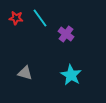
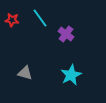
red star: moved 4 px left, 2 px down
cyan star: rotated 15 degrees clockwise
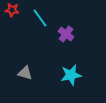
red star: moved 10 px up
cyan star: rotated 15 degrees clockwise
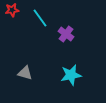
red star: rotated 16 degrees counterclockwise
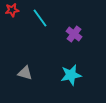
purple cross: moved 8 px right
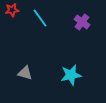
purple cross: moved 8 px right, 12 px up
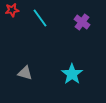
cyan star: moved 1 px right, 1 px up; rotated 25 degrees counterclockwise
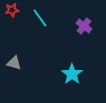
purple cross: moved 2 px right, 4 px down
gray triangle: moved 11 px left, 10 px up
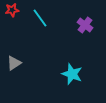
purple cross: moved 1 px right, 1 px up
gray triangle: rotated 49 degrees counterclockwise
cyan star: rotated 15 degrees counterclockwise
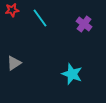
purple cross: moved 1 px left, 1 px up
